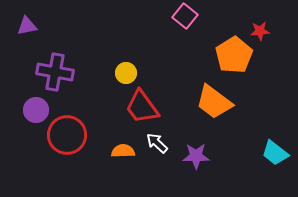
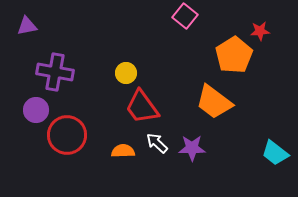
purple star: moved 4 px left, 8 px up
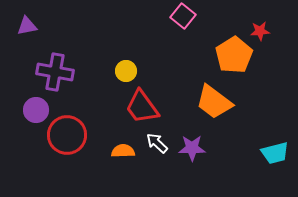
pink square: moved 2 px left
yellow circle: moved 2 px up
cyan trapezoid: rotated 52 degrees counterclockwise
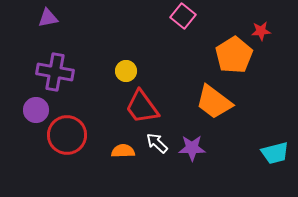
purple triangle: moved 21 px right, 8 px up
red star: moved 1 px right
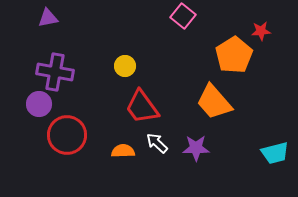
yellow circle: moved 1 px left, 5 px up
orange trapezoid: rotated 12 degrees clockwise
purple circle: moved 3 px right, 6 px up
purple star: moved 4 px right
